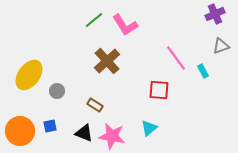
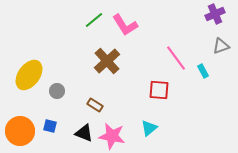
blue square: rotated 24 degrees clockwise
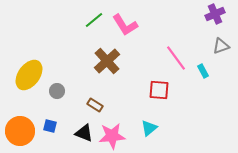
pink star: rotated 16 degrees counterclockwise
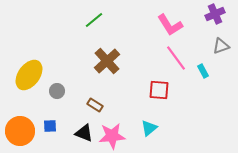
pink L-shape: moved 45 px right
blue square: rotated 16 degrees counterclockwise
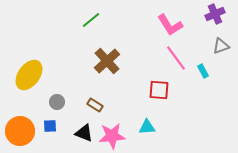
green line: moved 3 px left
gray circle: moved 11 px down
cyan triangle: moved 2 px left, 1 px up; rotated 36 degrees clockwise
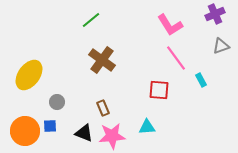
brown cross: moved 5 px left, 1 px up; rotated 12 degrees counterclockwise
cyan rectangle: moved 2 px left, 9 px down
brown rectangle: moved 8 px right, 3 px down; rotated 35 degrees clockwise
orange circle: moved 5 px right
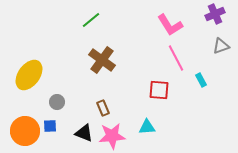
pink line: rotated 8 degrees clockwise
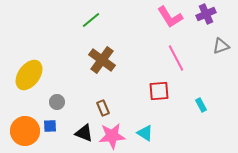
purple cross: moved 9 px left
pink L-shape: moved 8 px up
cyan rectangle: moved 25 px down
red square: moved 1 px down; rotated 10 degrees counterclockwise
cyan triangle: moved 2 px left, 6 px down; rotated 36 degrees clockwise
